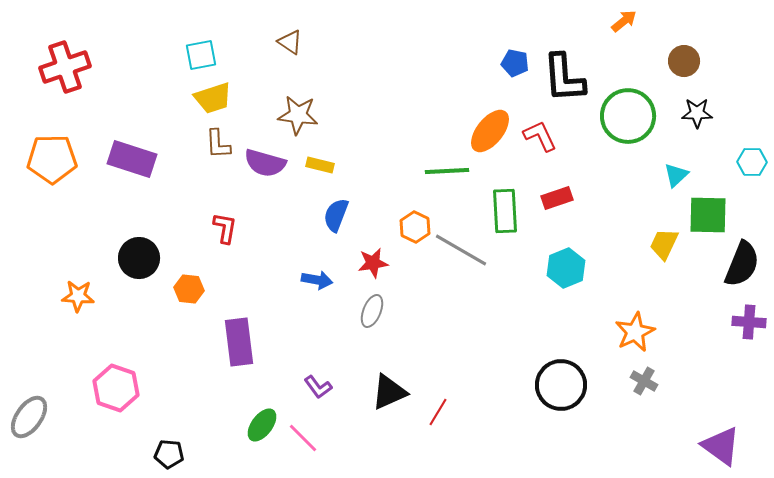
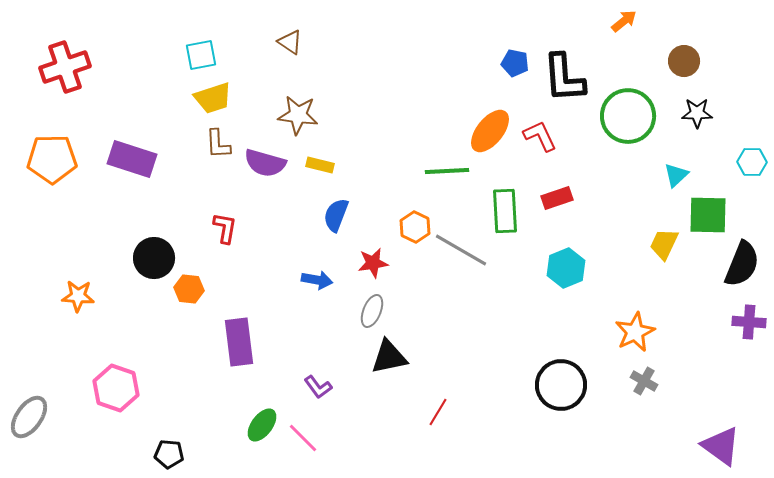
black circle at (139, 258): moved 15 px right
black triangle at (389, 392): moved 35 px up; rotated 12 degrees clockwise
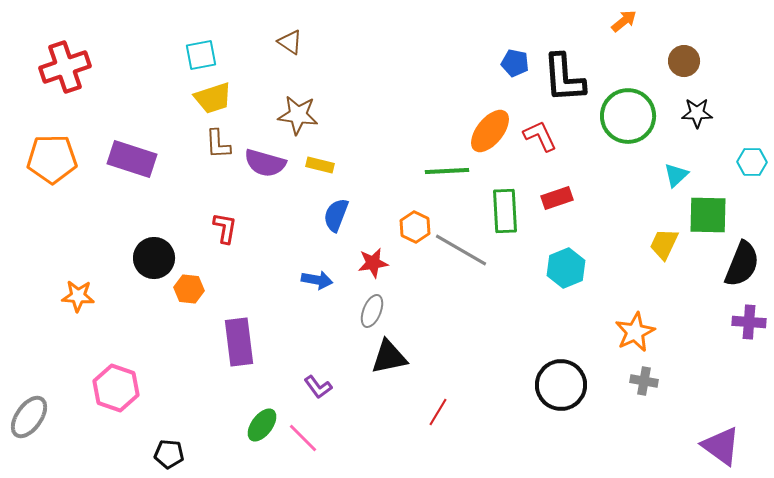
gray cross at (644, 381): rotated 20 degrees counterclockwise
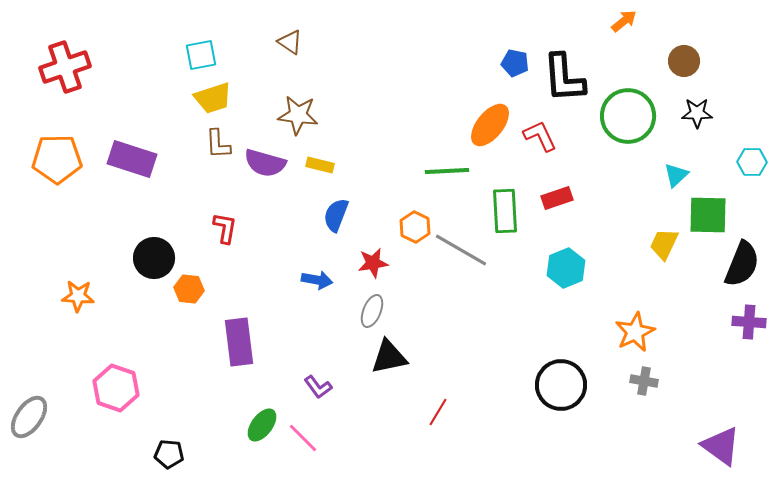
orange ellipse at (490, 131): moved 6 px up
orange pentagon at (52, 159): moved 5 px right
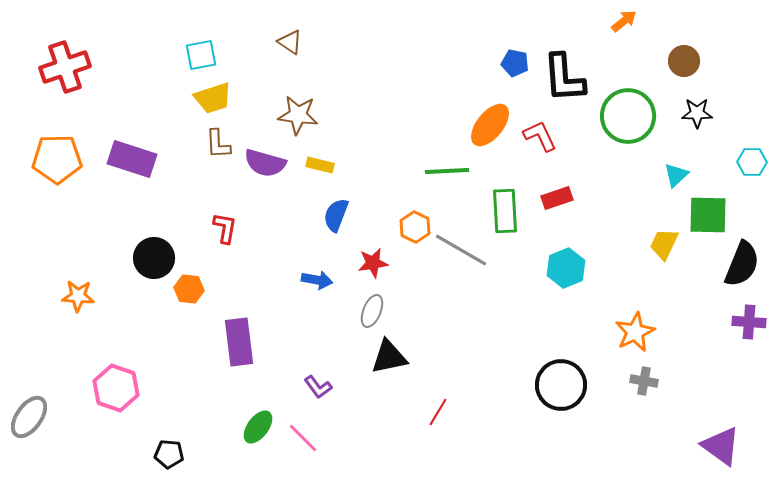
green ellipse at (262, 425): moved 4 px left, 2 px down
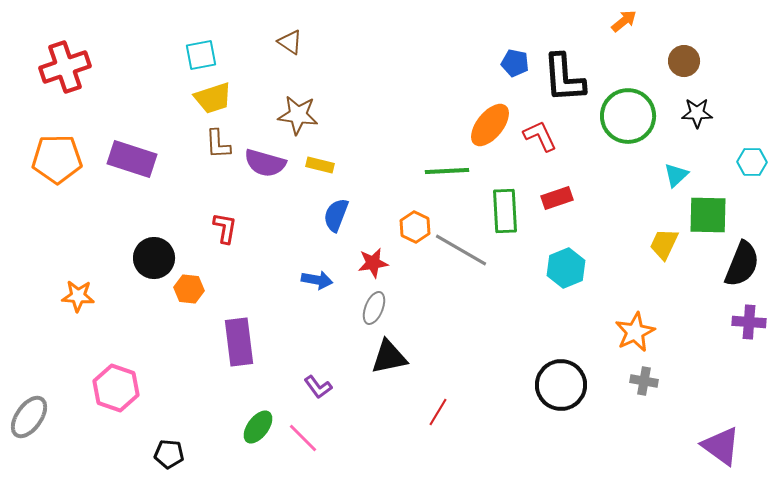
gray ellipse at (372, 311): moved 2 px right, 3 px up
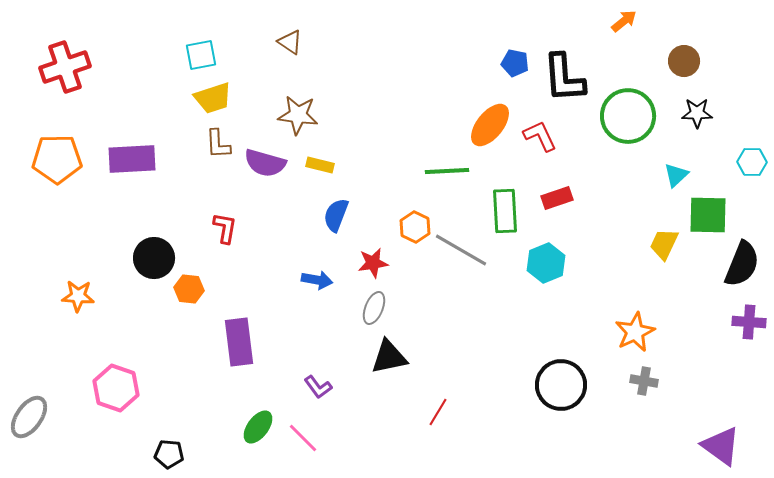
purple rectangle at (132, 159): rotated 21 degrees counterclockwise
cyan hexagon at (566, 268): moved 20 px left, 5 px up
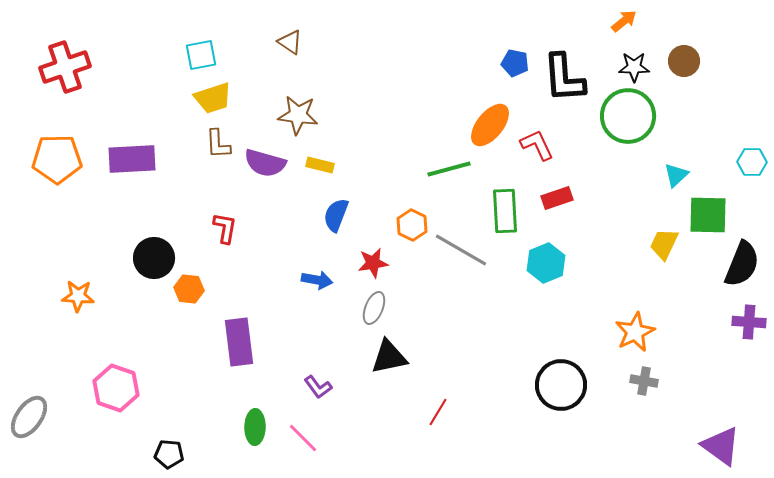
black star at (697, 113): moved 63 px left, 46 px up
red L-shape at (540, 136): moved 3 px left, 9 px down
green line at (447, 171): moved 2 px right, 2 px up; rotated 12 degrees counterclockwise
orange hexagon at (415, 227): moved 3 px left, 2 px up
green ellipse at (258, 427): moved 3 px left; rotated 36 degrees counterclockwise
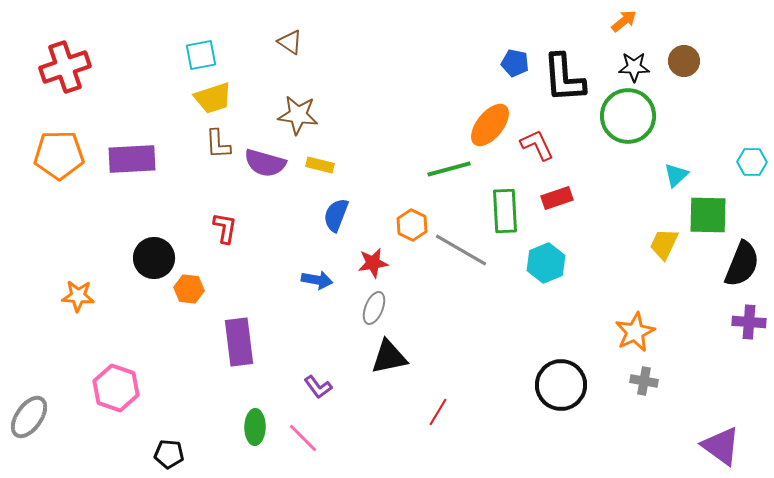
orange pentagon at (57, 159): moved 2 px right, 4 px up
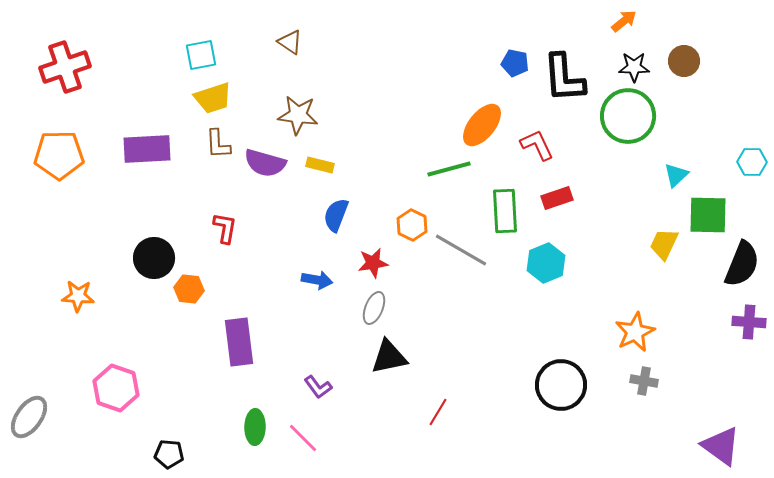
orange ellipse at (490, 125): moved 8 px left
purple rectangle at (132, 159): moved 15 px right, 10 px up
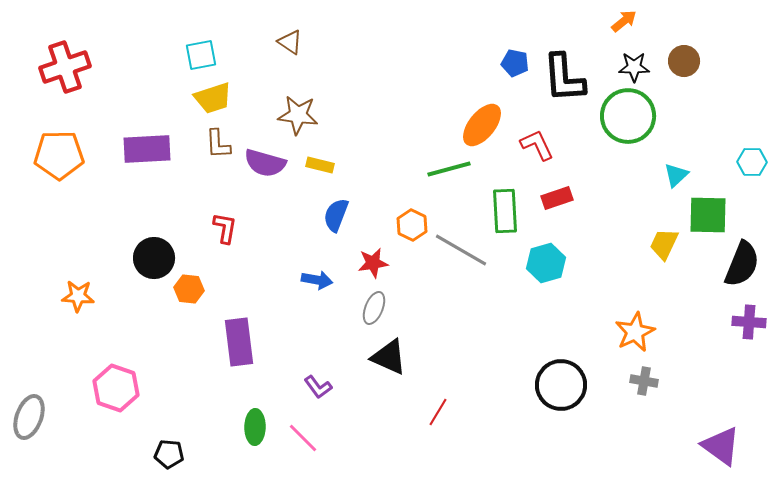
cyan hexagon at (546, 263): rotated 6 degrees clockwise
black triangle at (389, 357): rotated 36 degrees clockwise
gray ellipse at (29, 417): rotated 15 degrees counterclockwise
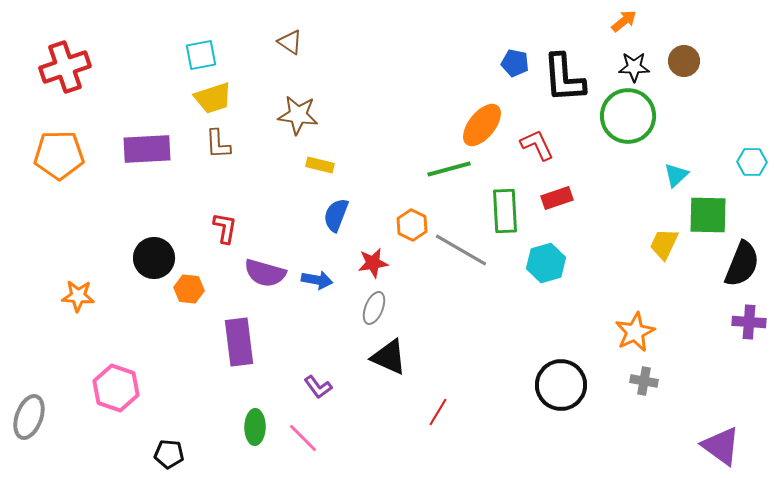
purple semicircle at (265, 163): moved 110 px down
